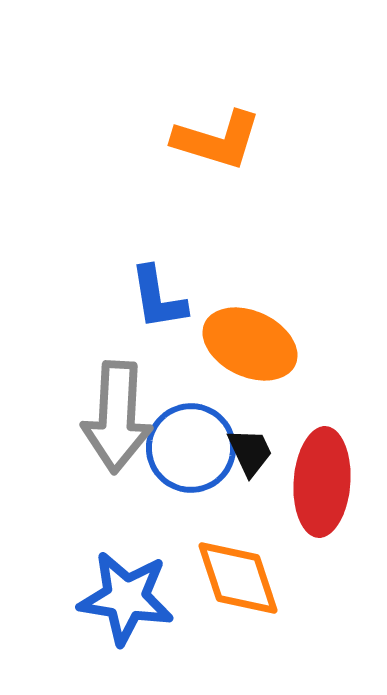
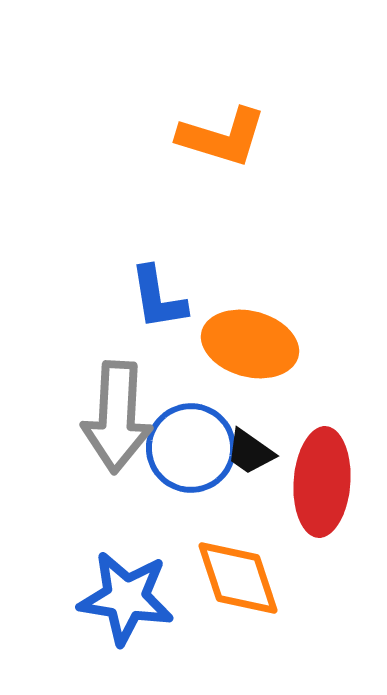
orange L-shape: moved 5 px right, 3 px up
orange ellipse: rotated 10 degrees counterclockwise
black trapezoid: rotated 150 degrees clockwise
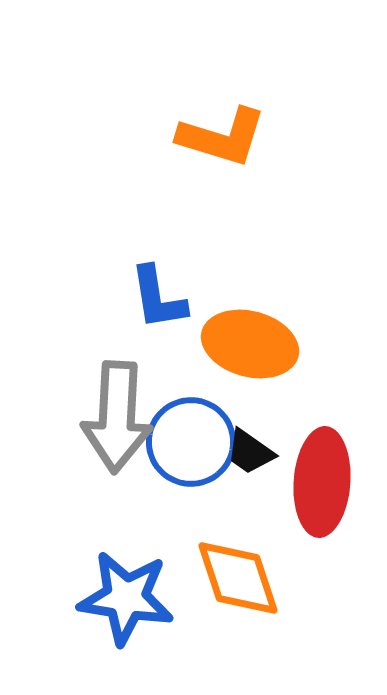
blue circle: moved 6 px up
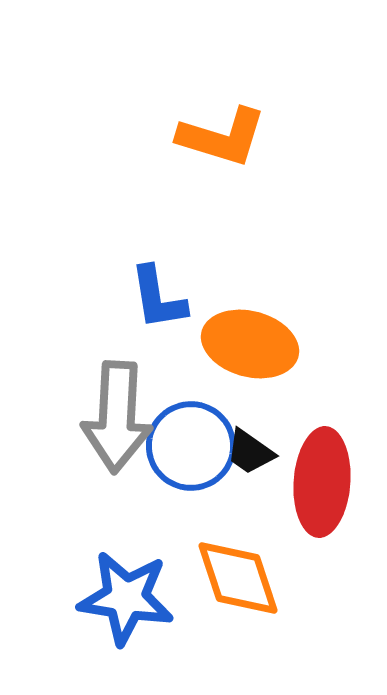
blue circle: moved 4 px down
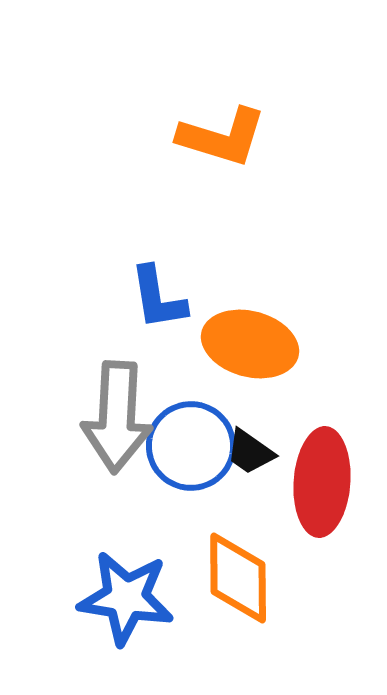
orange diamond: rotated 18 degrees clockwise
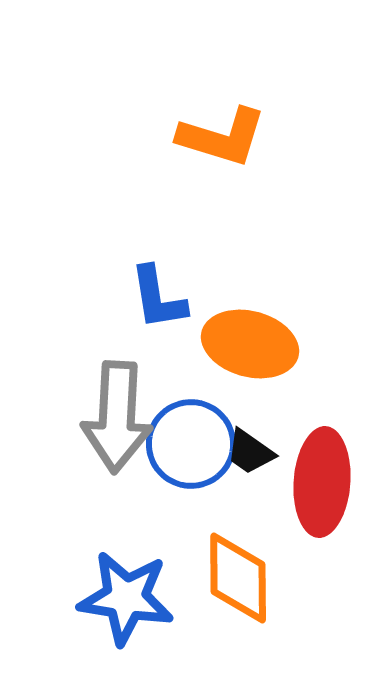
blue circle: moved 2 px up
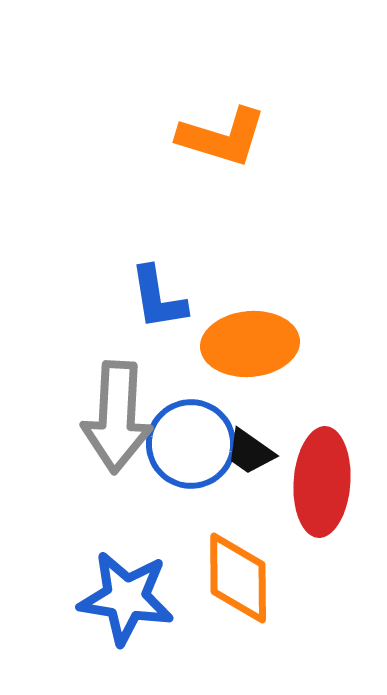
orange ellipse: rotated 20 degrees counterclockwise
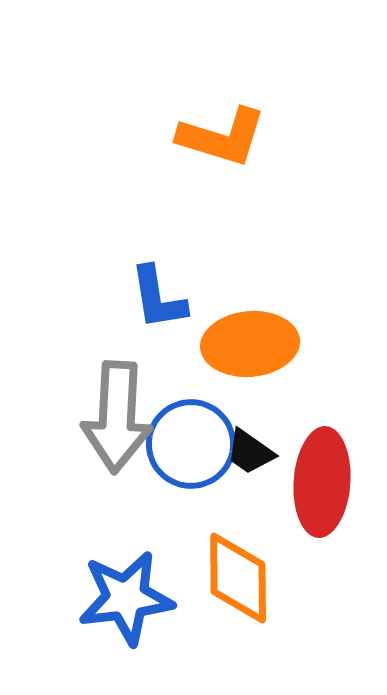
blue star: rotated 16 degrees counterclockwise
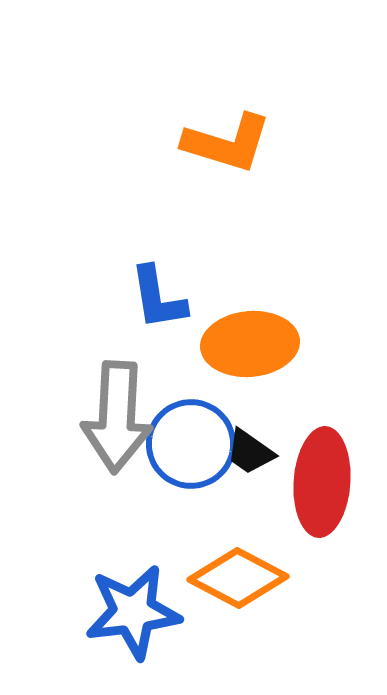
orange L-shape: moved 5 px right, 6 px down
orange diamond: rotated 62 degrees counterclockwise
blue star: moved 7 px right, 14 px down
